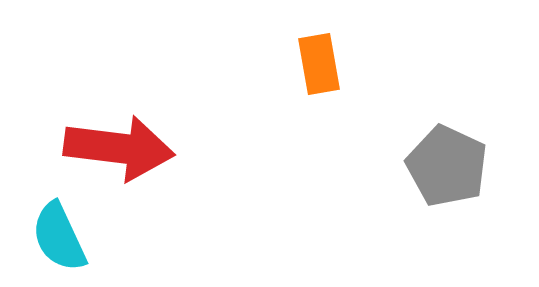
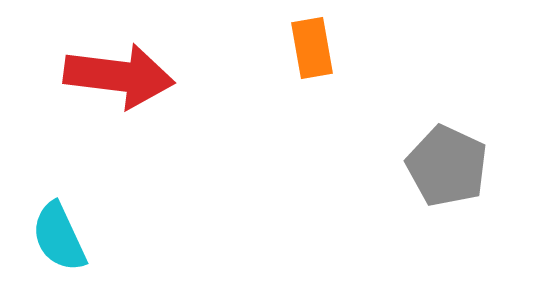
orange rectangle: moved 7 px left, 16 px up
red arrow: moved 72 px up
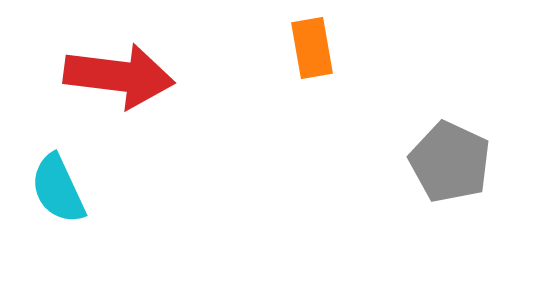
gray pentagon: moved 3 px right, 4 px up
cyan semicircle: moved 1 px left, 48 px up
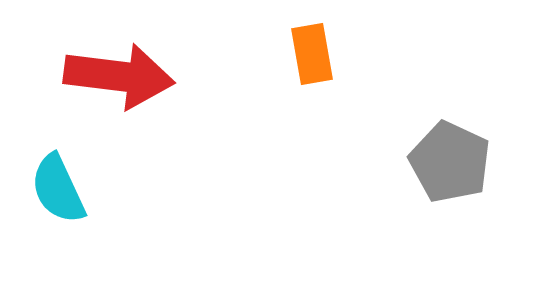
orange rectangle: moved 6 px down
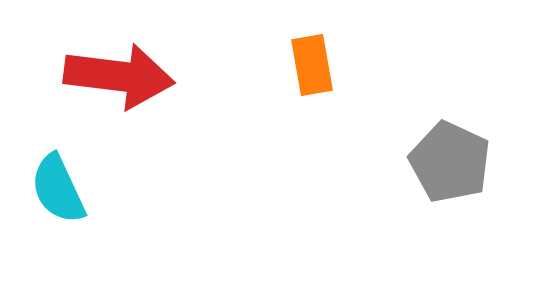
orange rectangle: moved 11 px down
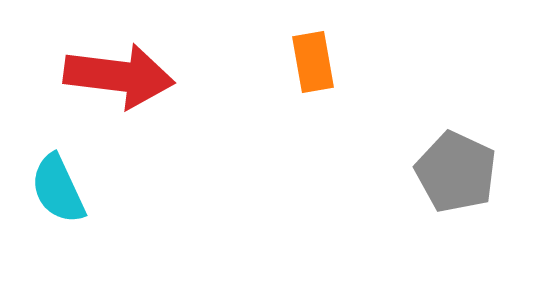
orange rectangle: moved 1 px right, 3 px up
gray pentagon: moved 6 px right, 10 px down
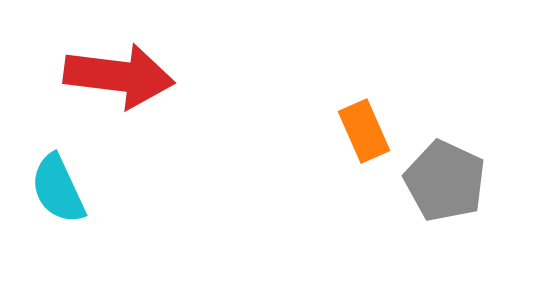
orange rectangle: moved 51 px right, 69 px down; rotated 14 degrees counterclockwise
gray pentagon: moved 11 px left, 9 px down
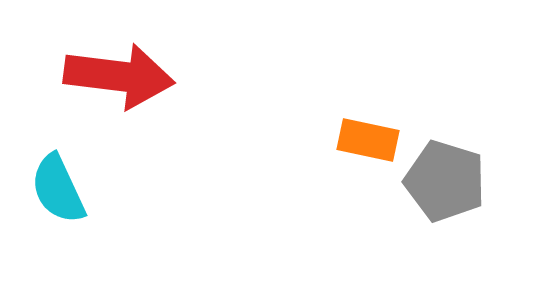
orange rectangle: moved 4 px right, 9 px down; rotated 54 degrees counterclockwise
gray pentagon: rotated 8 degrees counterclockwise
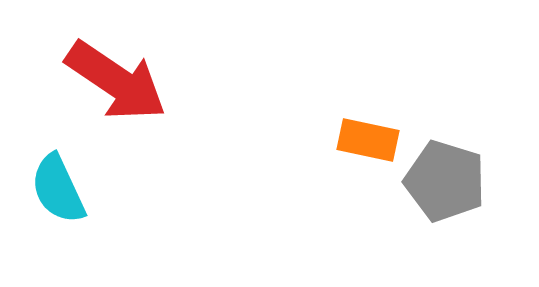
red arrow: moved 3 px left, 5 px down; rotated 27 degrees clockwise
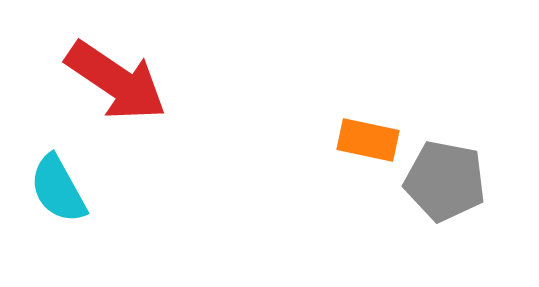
gray pentagon: rotated 6 degrees counterclockwise
cyan semicircle: rotated 4 degrees counterclockwise
